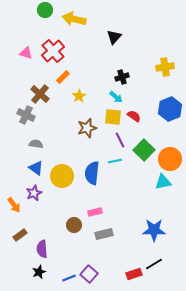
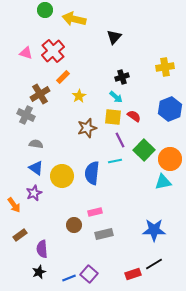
brown cross: rotated 18 degrees clockwise
red rectangle: moved 1 px left
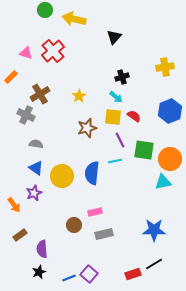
orange rectangle: moved 52 px left
blue hexagon: moved 2 px down
green square: rotated 35 degrees counterclockwise
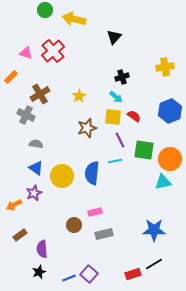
orange arrow: rotated 98 degrees clockwise
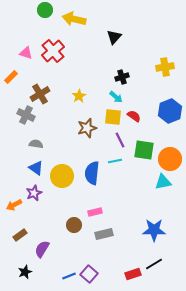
purple semicircle: rotated 36 degrees clockwise
black star: moved 14 px left
blue line: moved 2 px up
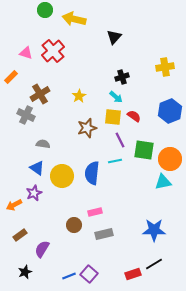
gray semicircle: moved 7 px right
blue triangle: moved 1 px right
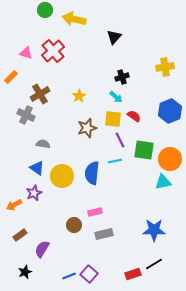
yellow square: moved 2 px down
